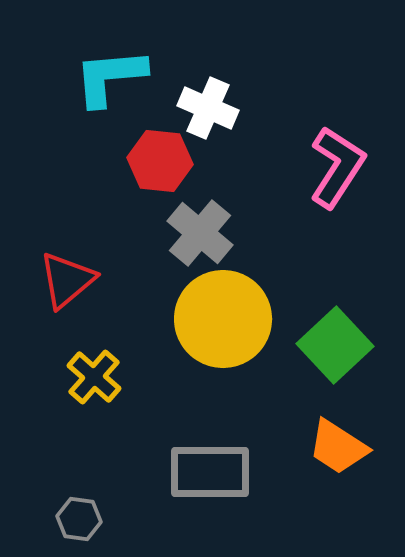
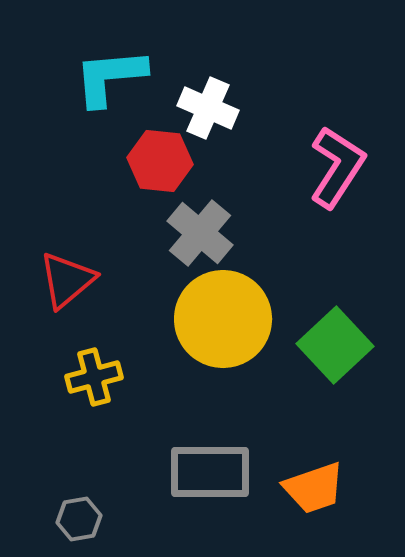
yellow cross: rotated 34 degrees clockwise
orange trapezoid: moved 24 px left, 41 px down; rotated 52 degrees counterclockwise
gray hexagon: rotated 18 degrees counterclockwise
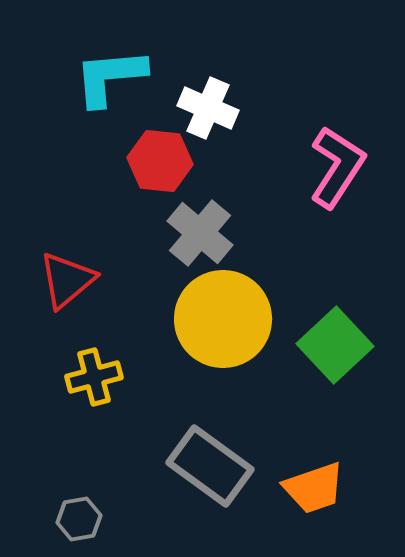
gray rectangle: moved 6 px up; rotated 36 degrees clockwise
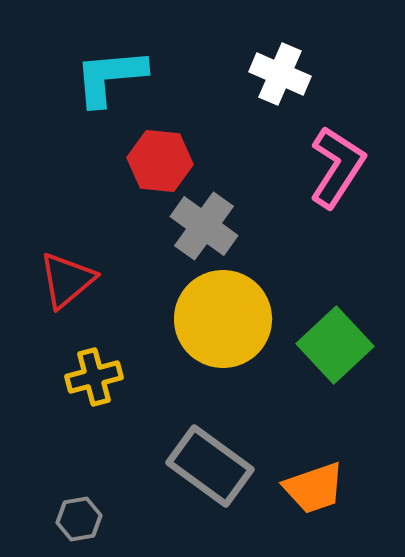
white cross: moved 72 px right, 34 px up
gray cross: moved 4 px right, 7 px up; rotated 4 degrees counterclockwise
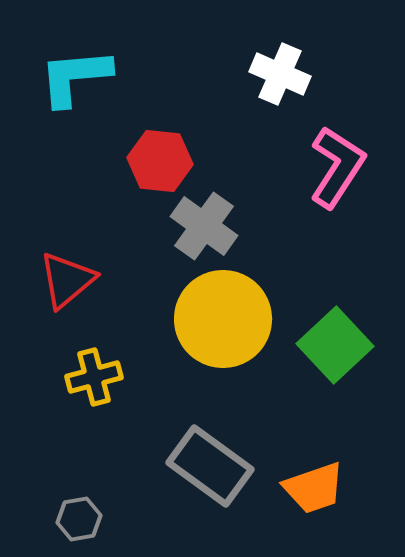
cyan L-shape: moved 35 px left
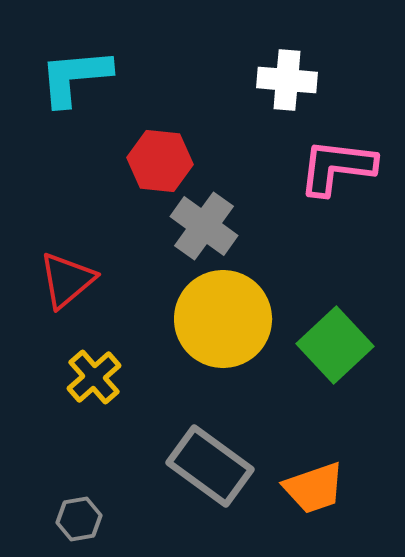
white cross: moved 7 px right, 6 px down; rotated 18 degrees counterclockwise
pink L-shape: rotated 116 degrees counterclockwise
yellow cross: rotated 26 degrees counterclockwise
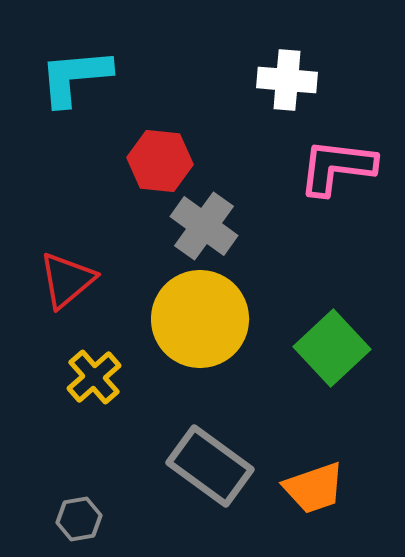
yellow circle: moved 23 px left
green square: moved 3 px left, 3 px down
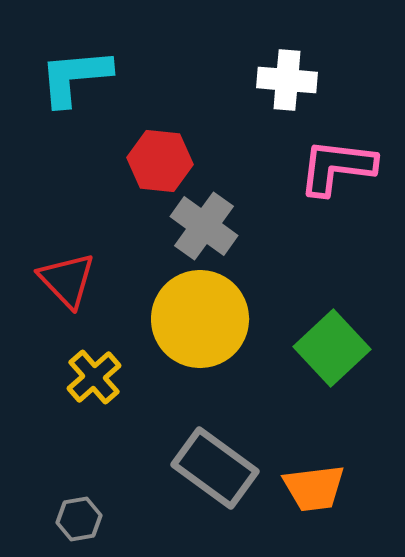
red triangle: rotated 34 degrees counterclockwise
gray rectangle: moved 5 px right, 2 px down
orange trapezoid: rotated 12 degrees clockwise
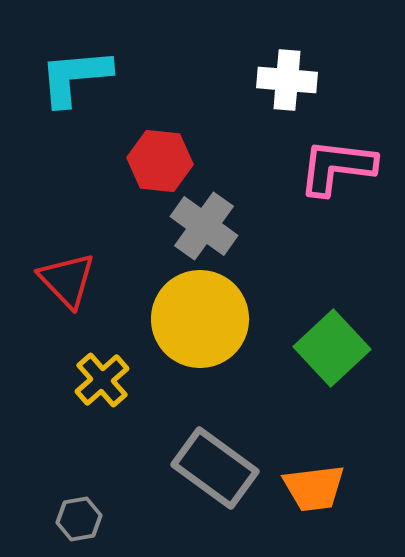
yellow cross: moved 8 px right, 3 px down
